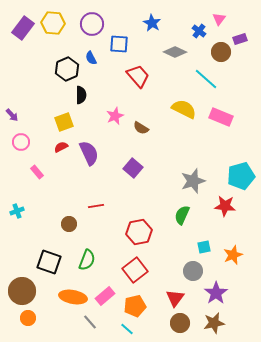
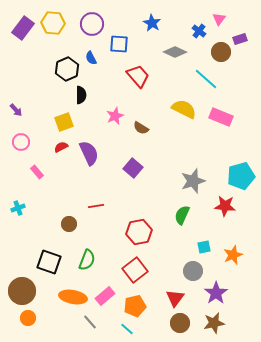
purple arrow at (12, 115): moved 4 px right, 5 px up
cyan cross at (17, 211): moved 1 px right, 3 px up
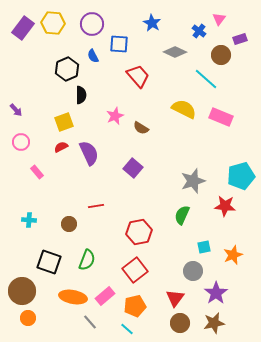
brown circle at (221, 52): moved 3 px down
blue semicircle at (91, 58): moved 2 px right, 2 px up
cyan cross at (18, 208): moved 11 px right, 12 px down; rotated 24 degrees clockwise
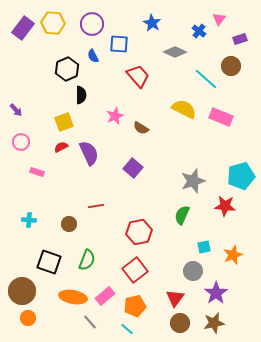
brown circle at (221, 55): moved 10 px right, 11 px down
pink rectangle at (37, 172): rotated 32 degrees counterclockwise
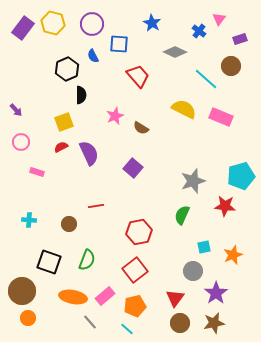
yellow hexagon at (53, 23): rotated 10 degrees clockwise
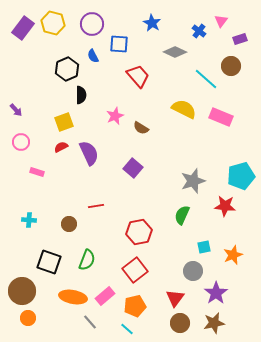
pink triangle at (219, 19): moved 2 px right, 2 px down
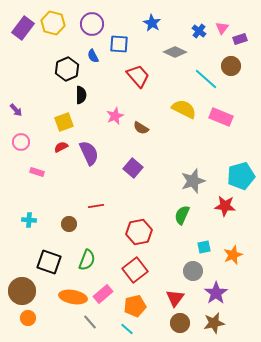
pink triangle at (221, 21): moved 1 px right, 7 px down
pink rectangle at (105, 296): moved 2 px left, 2 px up
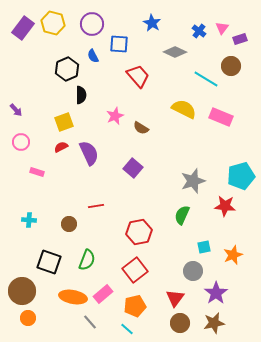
cyan line at (206, 79): rotated 10 degrees counterclockwise
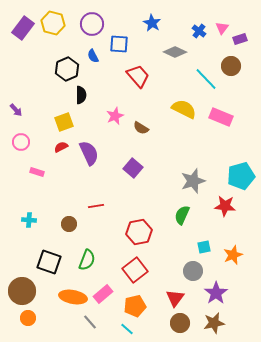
cyan line at (206, 79): rotated 15 degrees clockwise
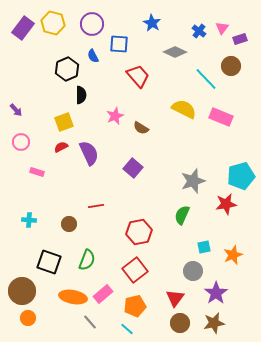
red star at (225, 206): moved 1 px right, 2 px up; rotated 15 degrees counterclockwise
